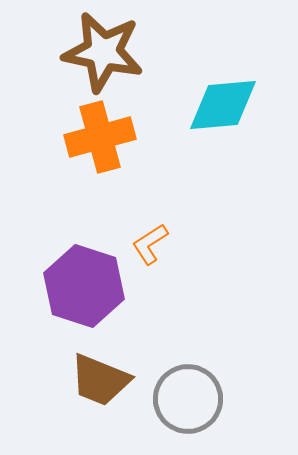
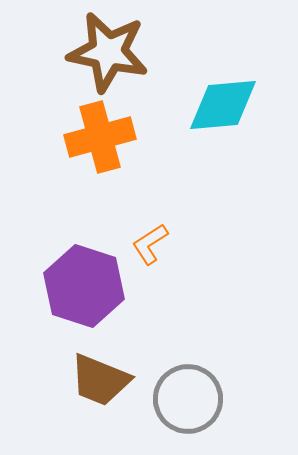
brown star: moved 5 px right
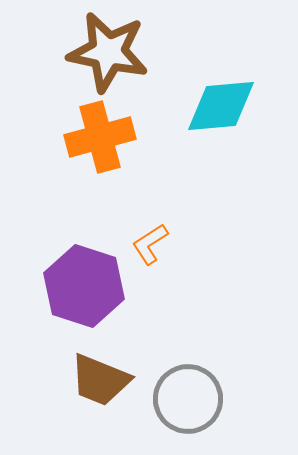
cyan diamond: moved 2 px left, 1 px down
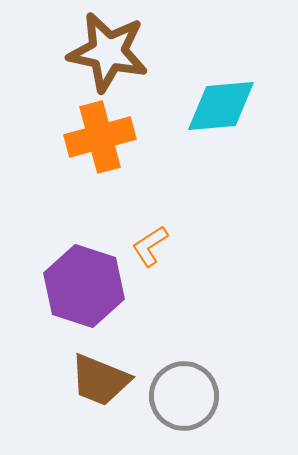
orange L-shape: moved 2 px down
gray circle: moved 4 px left, 3 px up
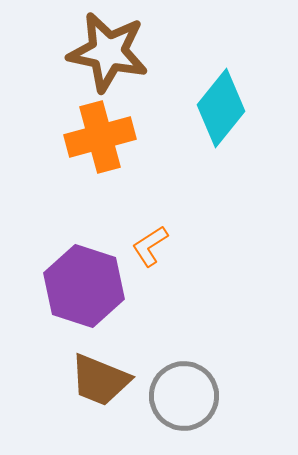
cyan diamond: moved 2 px down; rotated 46 degrees counterclockwise
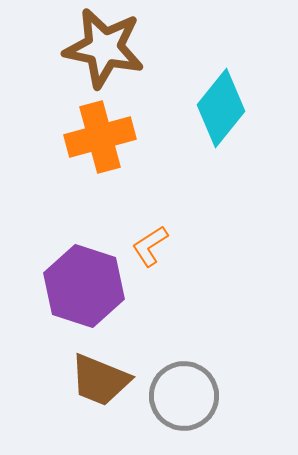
brown star: moved 4 px left, 4 px up
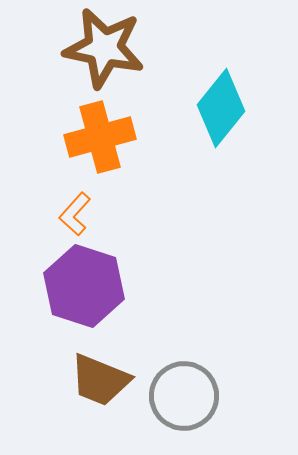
orange L-shape: moved 75 px left, 32 px up; rotated 15 degrees counterclockwise
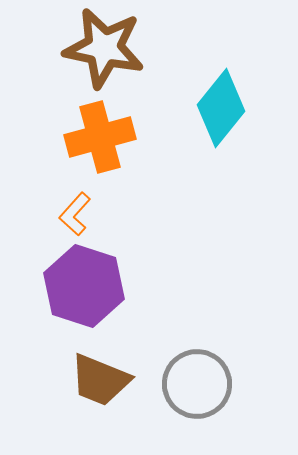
gray circle: moved 13 px right, 12 px up
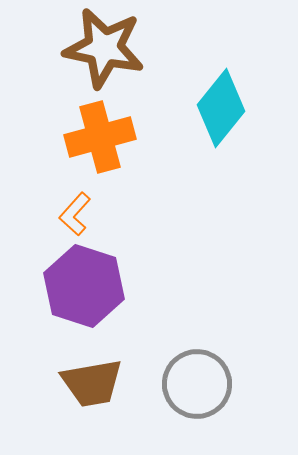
brown trapezoid: moved 8 px left, 3 px down; rotated 32 degrees counterclockwise
